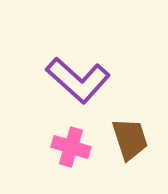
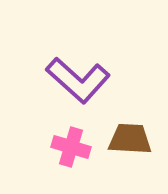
brown trapezoid: rotated 69 degrees counterclockwise
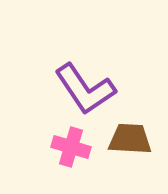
purple L-shape: moved 7 px right, 9 px down; rotated 14 degrees clockwise
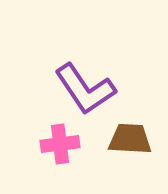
pink cross: moved 11 px left, 3 px up; rotated 24 degrees counterclockwise
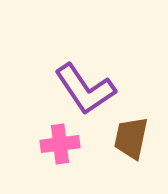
brown trapezoid: moved 1 px right, 1 px up; rotated 81 degrees counterclockwise
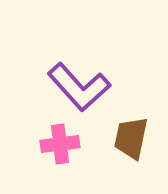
purple L-shape: moved 6 px left, 2 px up; rotated 8 degrees counterclockwise
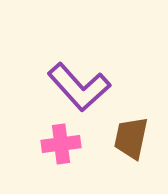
pink cross: moved 1 px right
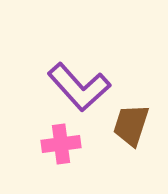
brown trapezoid: moved 13 px up; rotated 6 degrees clockwise
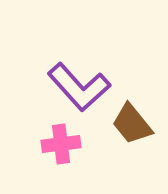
brown trapezoid: moved 1 px right, 1 px up; rotated 57 degrees counterclockwise
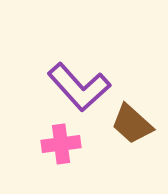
brown trapezoid: rotated 9 degrees counterclockwise
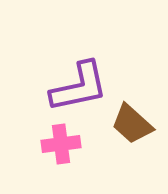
purple L-shape: rotated 60 degrees counterclockwise
